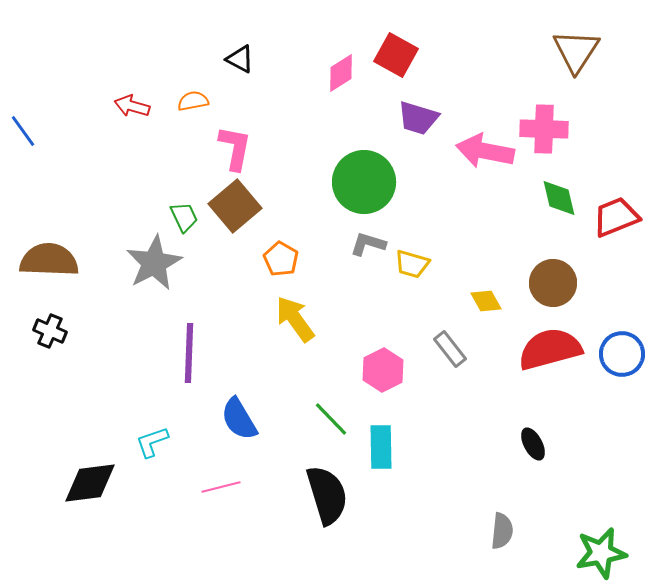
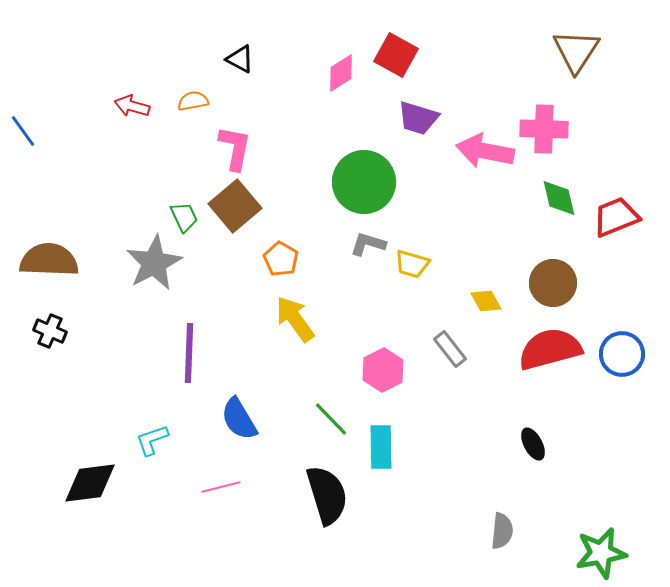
cyan L-shape: moved 2 px up
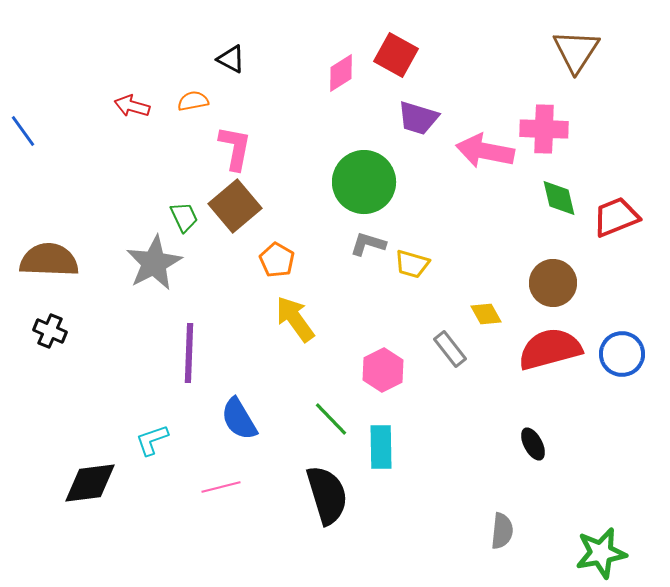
black triangle: moved 9 px left
orange pentagon: moved 4 px left, 1 px down
yellow diamond: moved 13 px down
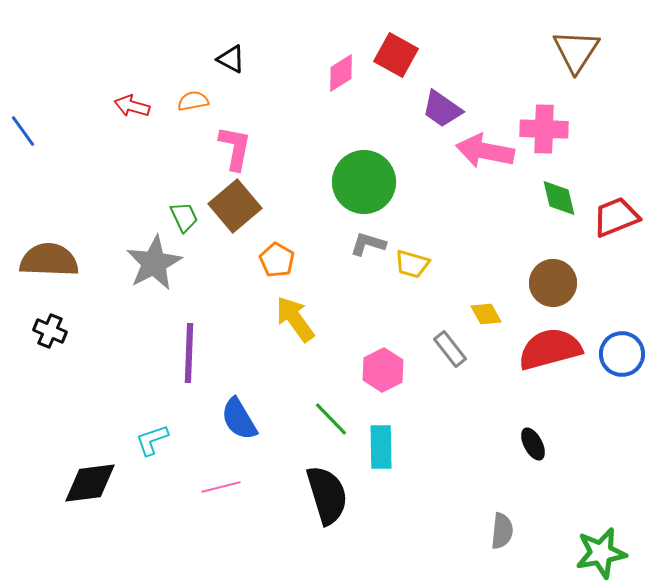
purple trapezoid: moved 24 px right, 9 px up; rotated 18 degrees clockwise
